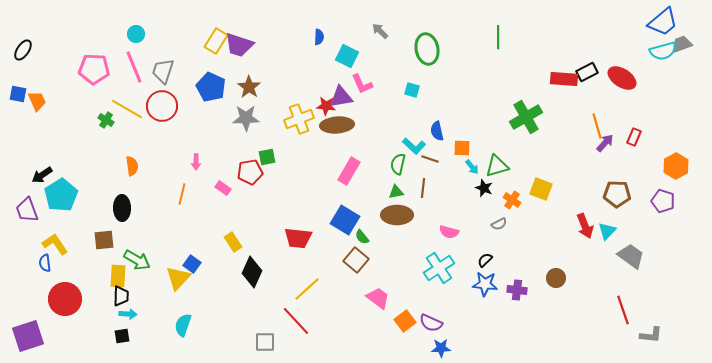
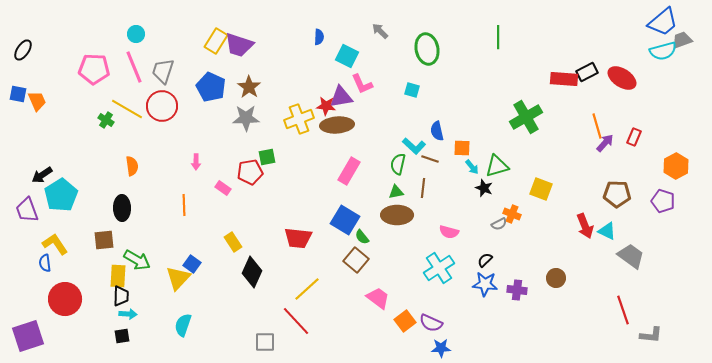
gray trapezoid at (682, 44): moved 4 px up
orange line at (182, 194): moved 2 px right, 11 px down; rotated 15 degrees counterclockwise
orange cross at (512, 200): moved 14 px down; rotated 12 degrees counterclockwise
cyan triangle at (607, 231): rotated 48 degrees counterclockwise
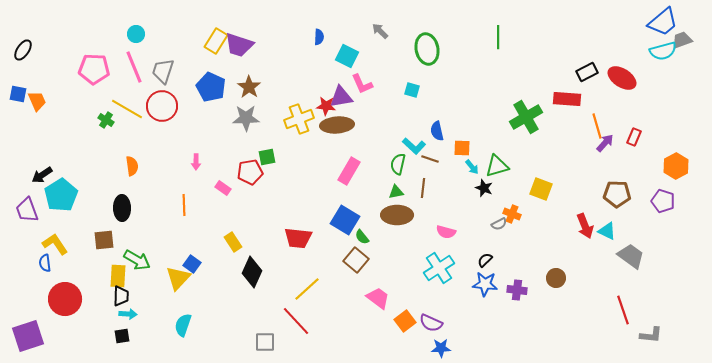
red rectangle at (564, 79): moved 3 px right, 20 px down
pink semicircle at (449, 232): moved 3 px left
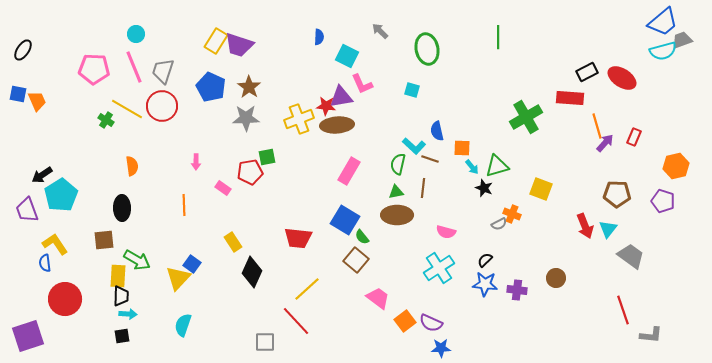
red rectangle at (567, 99): moved 3 px right, 1 px up
orange hexagon at (676, 166): rotated 15 degrees clockwise
cyan triangle at (607, 231): moved 1 px right, 2 px up; rotated 42 degrees clockwise
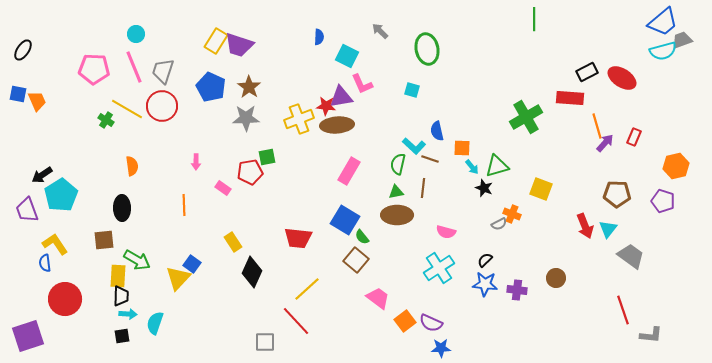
green line at (498, 37): moved 36 px right, 18 px up
cyan semicircle at (183, 325): moved 28 px left, 2 px up
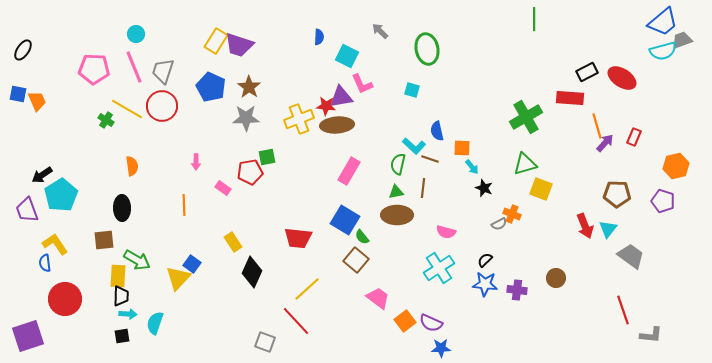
green triangle at (497, 166): moved 28 px right, 2 px up
gray square at (265, 342): rotated 20 degrees clockwise
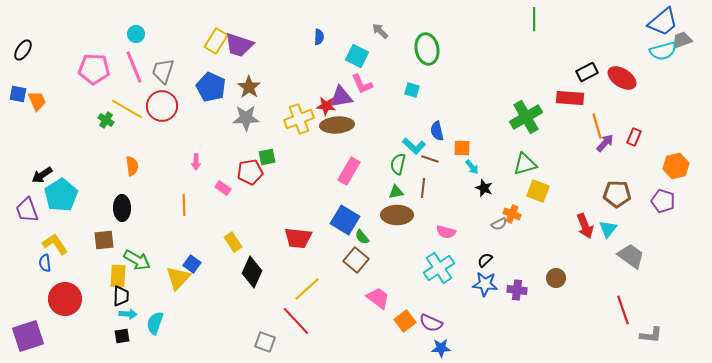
cyan square at (347, 56): moved 10 px right
yellow square at (541, 189): moved 3 px left, 2 px down
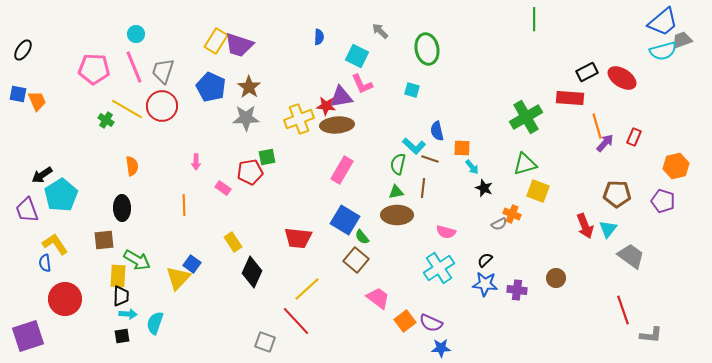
pink rectangle at (349, 171): moved 7 px left, 1 px up
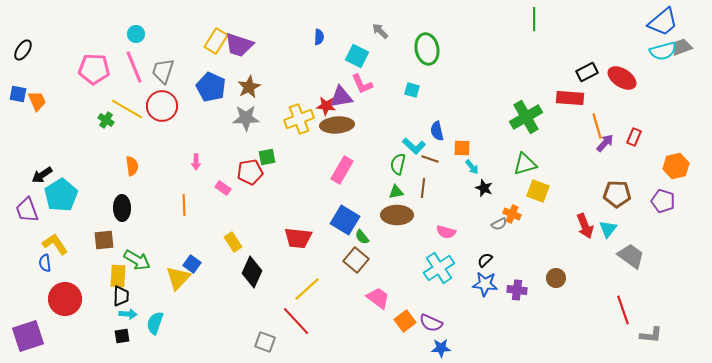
gray trapezoid at (682, 40): moved 7 px down
brown star at (249, 87): rotated 10 degrees clockwise
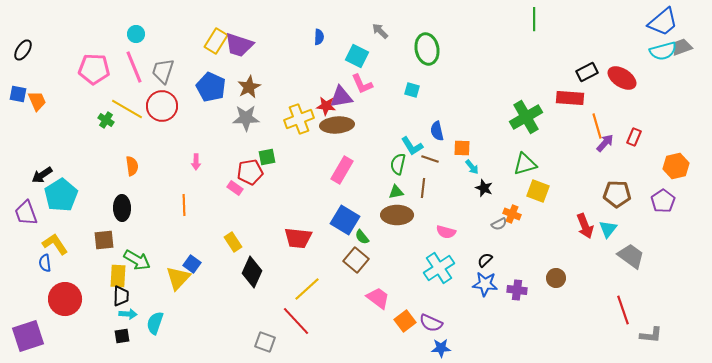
cyan L-shape at (414, 146): moved 2 px left; rotated 15 degrees clockwise
pink rectangle at (223, 188): moved 12 px right
purple pentagon at (663, 201): rotated 20 degrees clockwise
purple trapezoid at (27, 210): moved 1 px left, 3 px down
